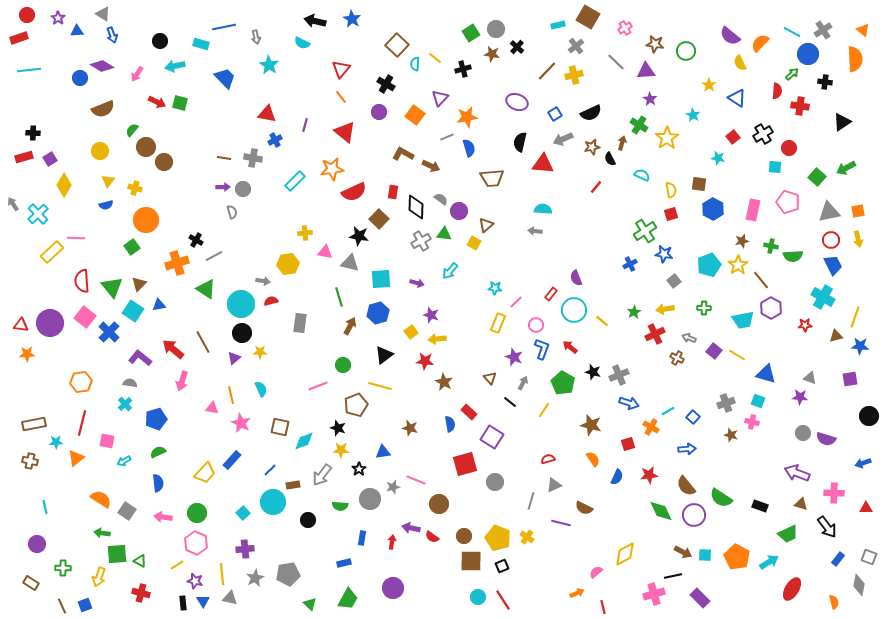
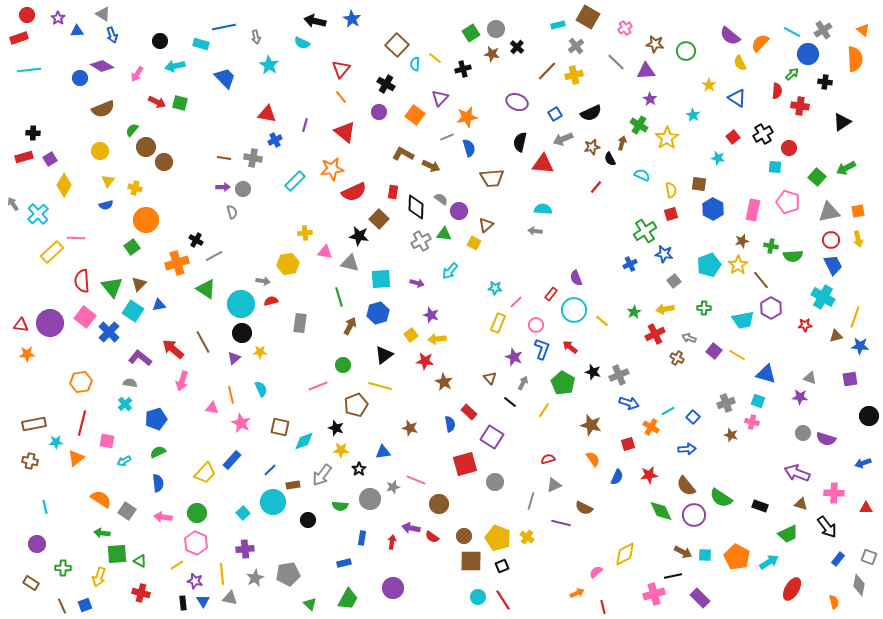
yellow square at (411, 332): moved 3 px down
black star at (338, 428): moved 2 px left
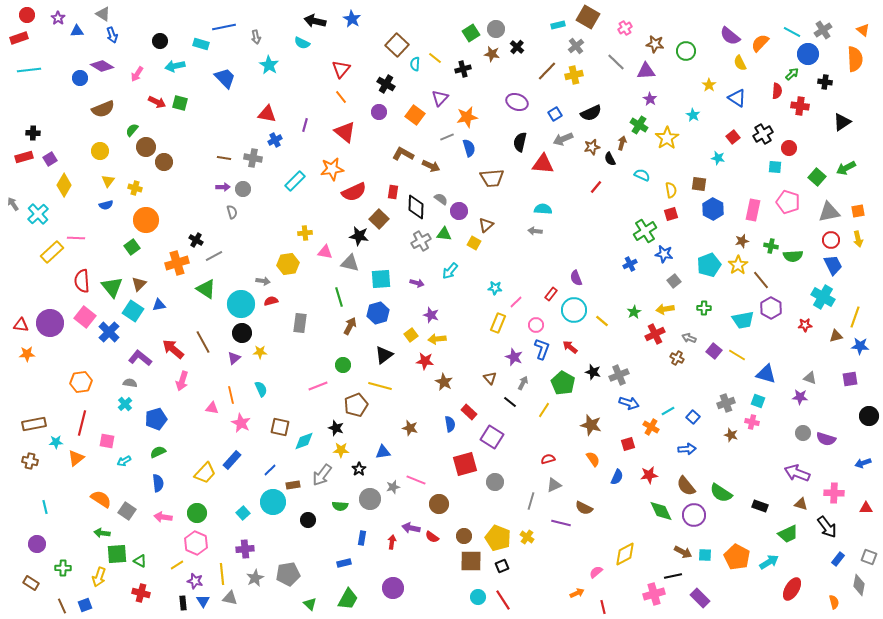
green semicircle at (721, 498): moved 5 px up
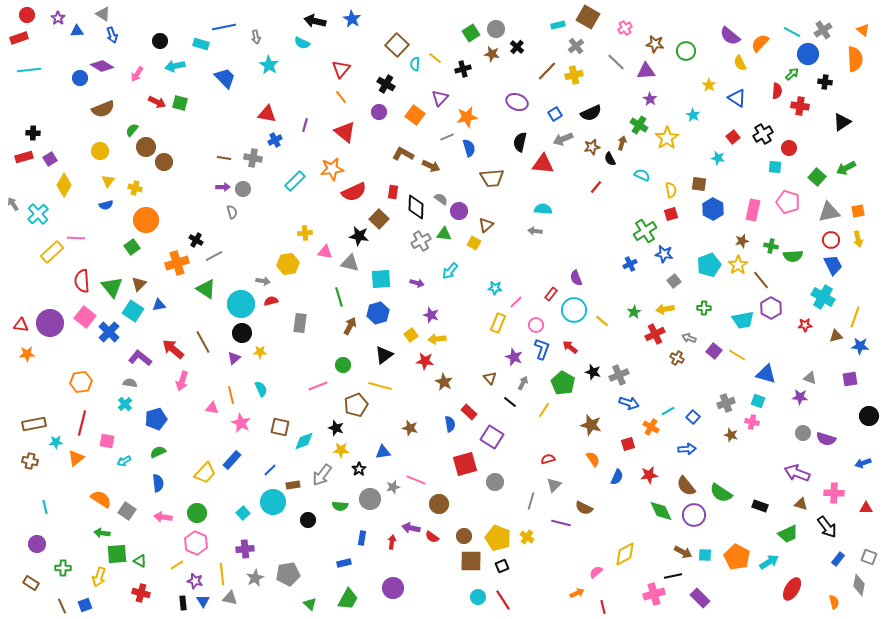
gray triangle at (554, 485): rotated 21 degrees counterclockwise
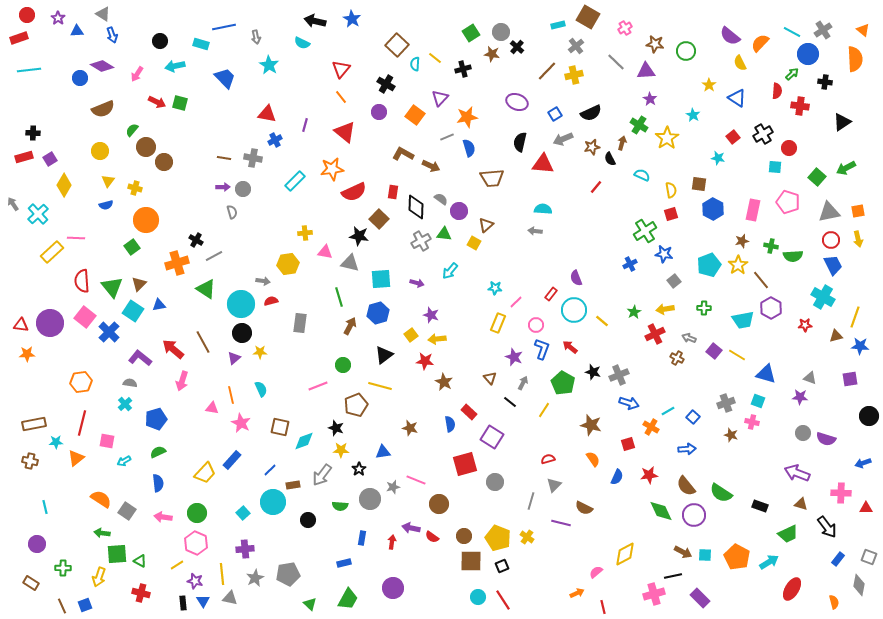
gray circle at (496, 29): moved 5 px right, 3 px down
pink cross at (834, 493): moved 7 px right
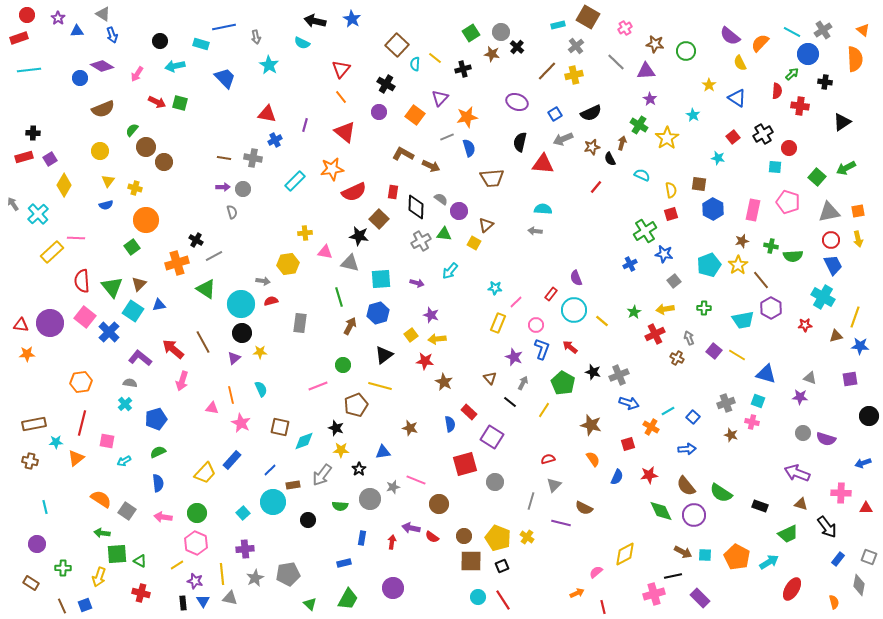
gray arrow at (689, 338): rotated 48 degrees clockwise
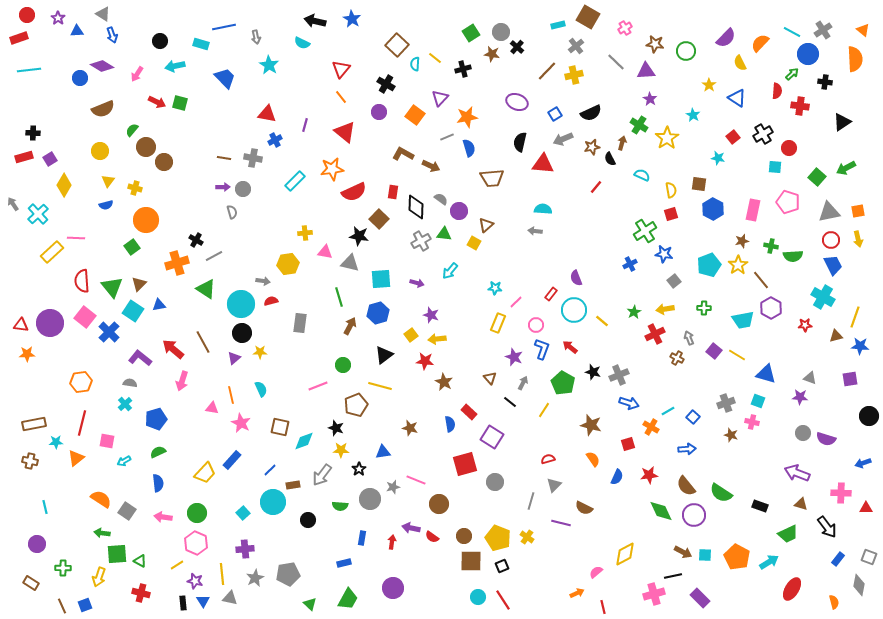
purple semicircle at (730, 36): moved 4 px left, 2 px down; rotated 85 degrees counterclockwise
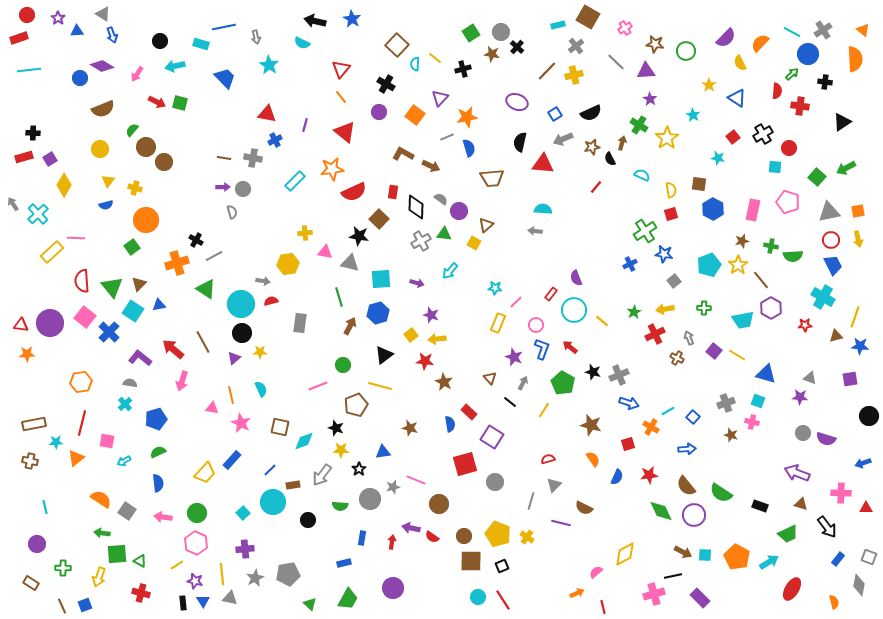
yellow circle at (100, 151): moved 2 px up
yellow pentagon at (498, 538): moved 4 px up
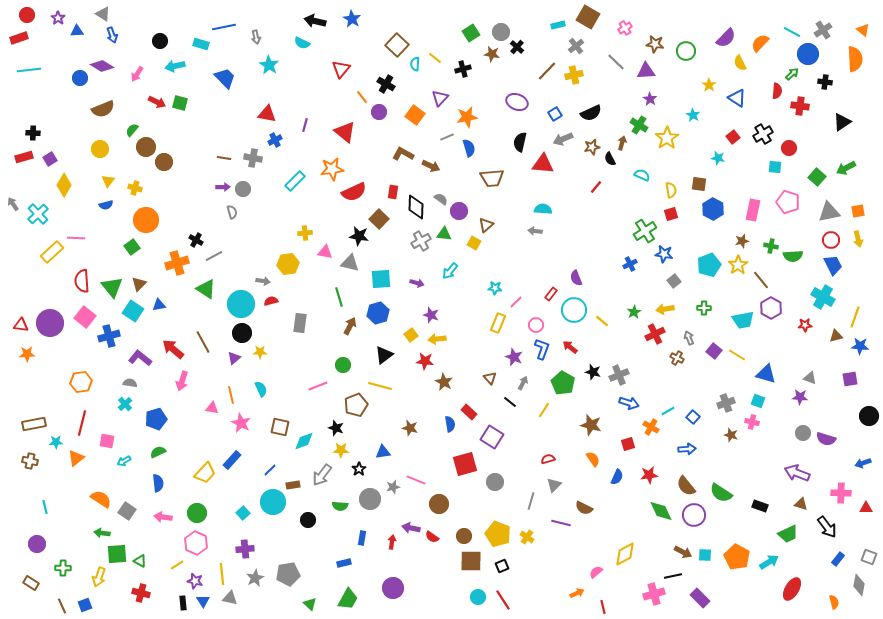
orange line at (341, 97): moved 21 px right
blue cross at (109, 332): moved 4 px down; rotated 30 degrees clockwise
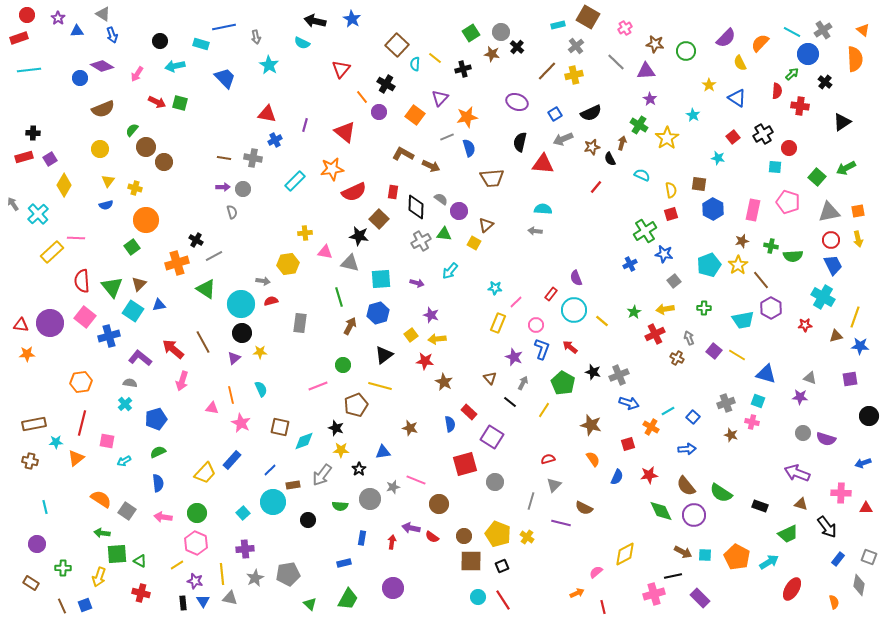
black cross at (825, 82): rotated 32 degrees clockwise
